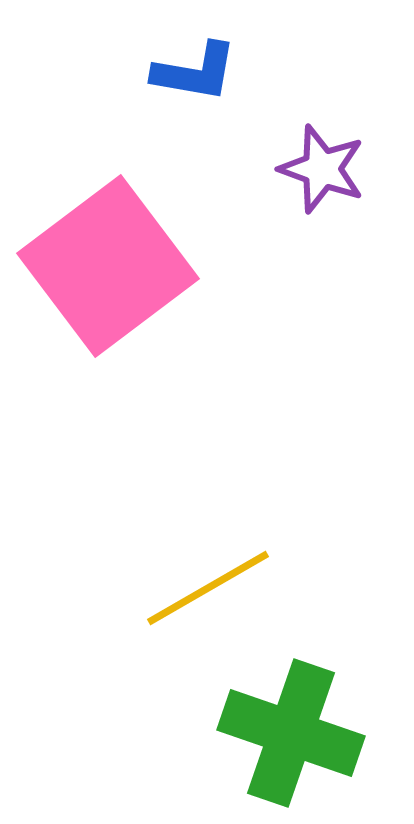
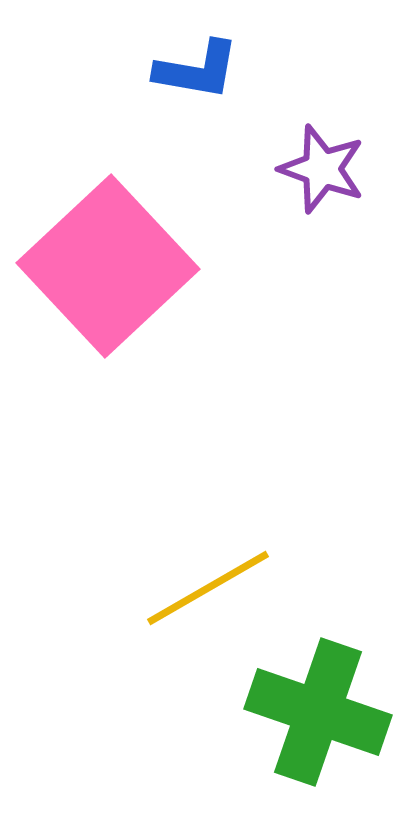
blue L-shape: moved 2 px right, 2 px up
pink square: rotated 6 degrees counterclockwise
green cross: moved 27 px right, 21 px up
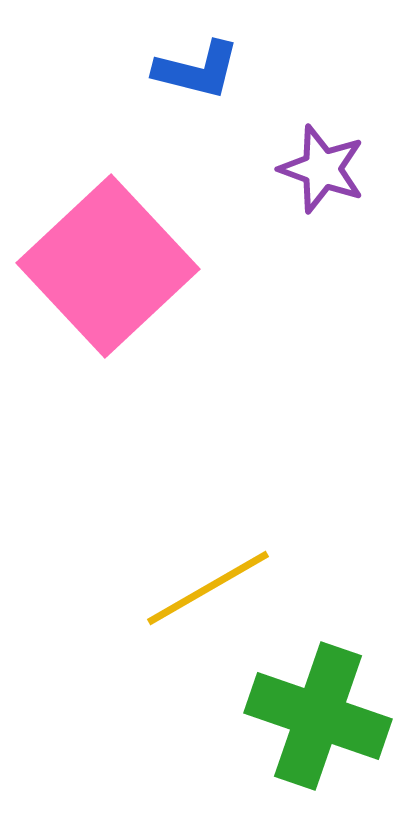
blue L-shape: rotated 4 degrees clockwise
green cross: moved 4 px down
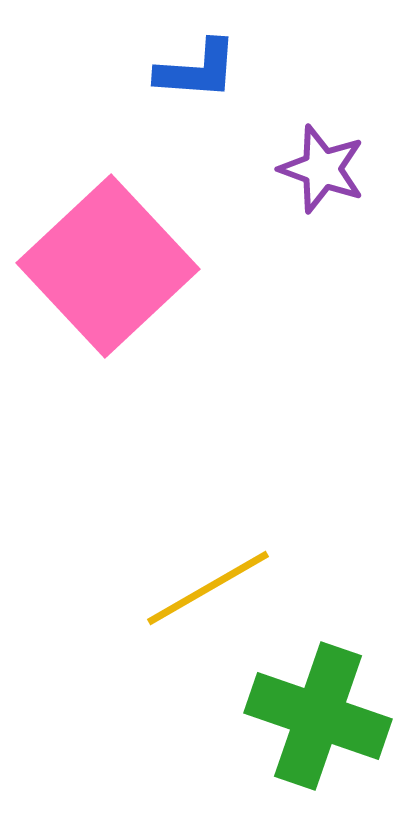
blue L-shape: rotated 10 degrees counterclockwise
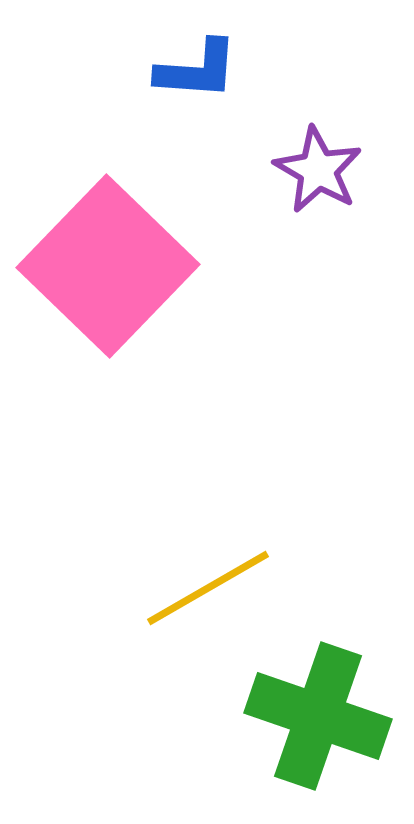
purple star: moved 4 px left, 1 px down; rotated 10 degrees clockwise
pink square: rotated 3 degrees counterclockwise
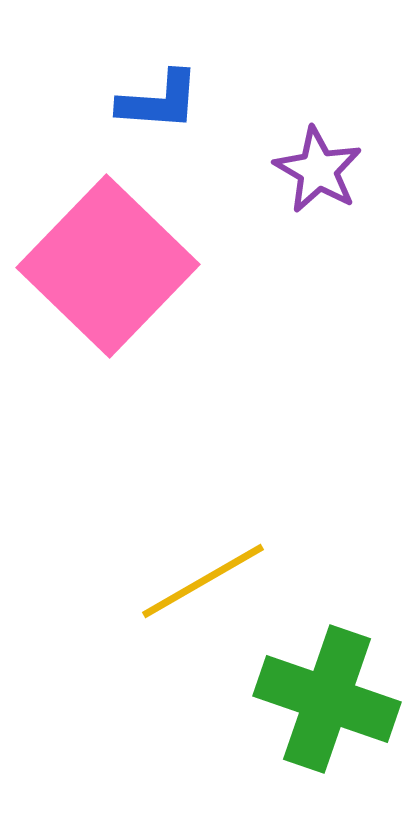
blue L-shape: moved 38 px left, 31 px down
yellow line: moved 5 px left, 7 px up
green cross: moved 9 px right, 17 px up
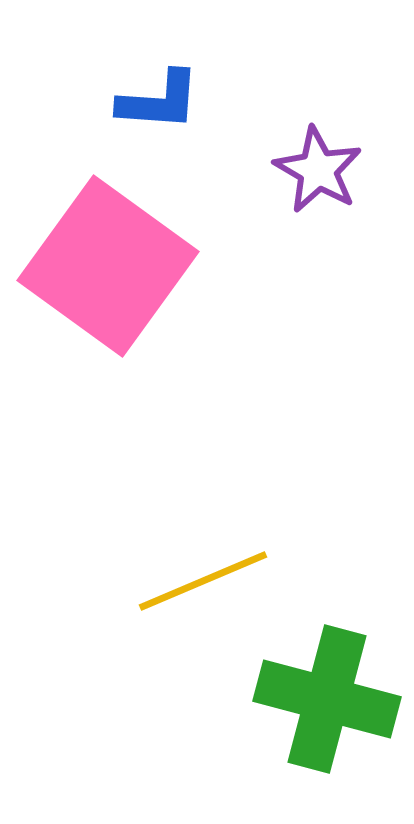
pink square: rotated 8 degrees counterclockwise
yellow line: rotated 7 degrees clockwise
green cross: rotated 4 degrees counterclockwise
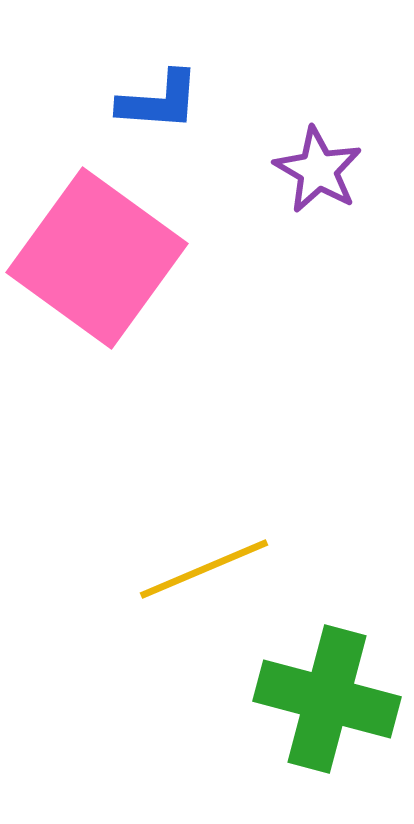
pink square: moved 11 px left, 8 px up
yellow line: moved 1 px right, 12 px up
